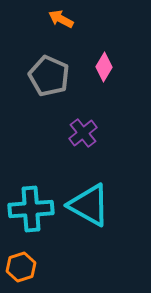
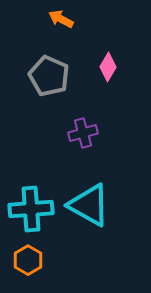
pink diamond: moved 4 px right
purple cross: rotated 24 degrees clockwise
orange hexagon: moved 7 px right, 7 px up; rotated 12 degrees counterclockwise
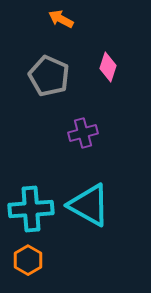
pink diamond: rotated 12 degrees counterclockwise
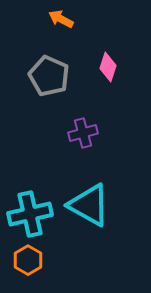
cyan cross: moved 1 px left, 5 px down; rotated 9 degrees counterclockwise
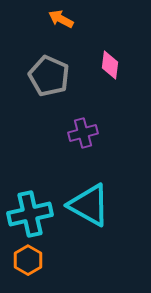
pink diamond: moved 2 px right, 2 px up; rotated 12 degrees counterclockwise
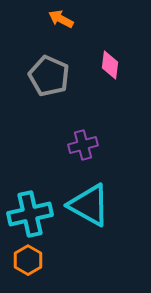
purple cross: moved 12 px down
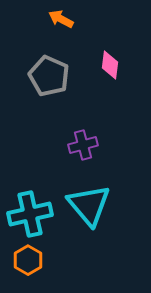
cyan triangle: rotated 21 degrees clockwise
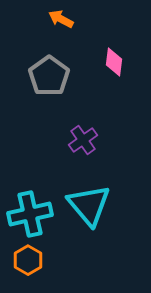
pink diamond: moved 4 px right, 3 px up
gray pentagon: rotated 12 degrees clockwise
purple cross: moved 5 px up; rotated 20 degrees counterclockwise
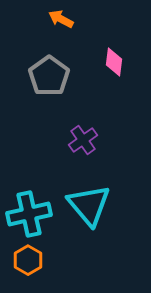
cyan cross: moved 1 px left
